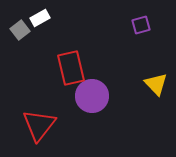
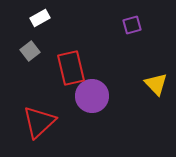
purple square: moved 9 px left
gray square: moved 10 px right, 21 px down
red triangle: moved 3 px up; rotated 9 degrees clockwise
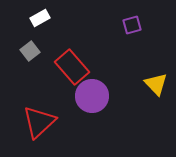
red rectangle: moved 1 px right, 1 px up; rotated 28 degrees counterclockwise
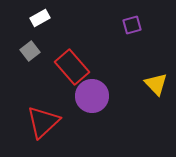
red triangle: moved 4 px right
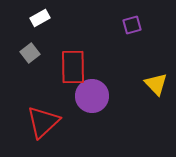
gray square: moved 2 px down
red rectangle: moved 1 px right; rotated 40 degrees clockwise
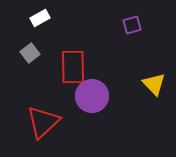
yellow triangle: moved 2 px left
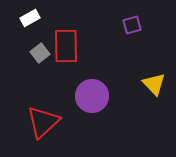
white rectangle: moved 10 px left
gray square: moved 10 px right
red rectangle: moved 7 px left, 21 px up
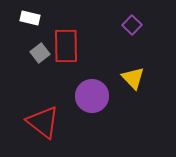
white rectangle: rotated 42 degrees clockwise
purple square: rotated 30 degrees counterclockwise
yellow triangle: moved 21 px left, 6 px up
red triangle: rotated 39 degrees counterclockwise
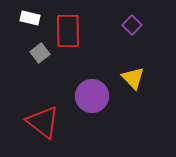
red rectangle: moved 2 px right, 15 px up
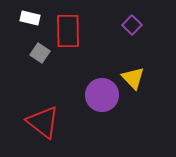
gray square: rotated 18 degrees counterclockwise
purple circle: moved 10 px right, 1 px up
